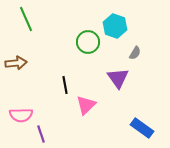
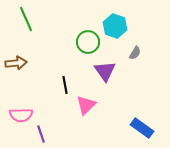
purple triangle: moved 13 px left, 7 px up
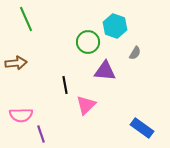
purple triangle: rotated 50 degrees counterclockwise
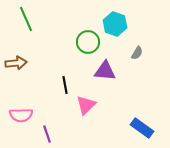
cyan hexagon: moved 2 px up
gray semicircle: moved 2 px right
purple line: moved 6 px right
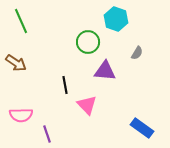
green line: moved 5 px left, 2 px down
cyan hexagon: moved 1 px right, 5 px up
brown arrow: rotated 40 degrees clockwise
pink triangle: moved 1 px right; rotated 30 degrees counterclockwise
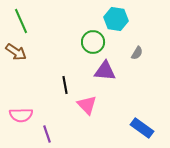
cyan hexagon: rotated 10 degrees counterclockwise
green circle: moved 5 px right
brown arrow: moved 11 px up
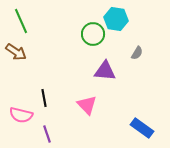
green circle: moved 8 px up
black line: moved 21 px left, 13 px down
pink semicircle: rotated 15 degrees clockwise
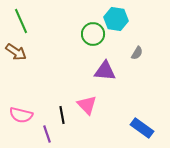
black line: moved 18 px right, 17 px down
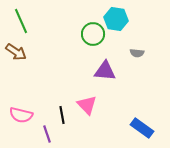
gray semicircle: rotated 64 degrees clockwise
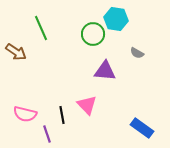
green line: moved 20 px right, 7 px down
gray semicircle: rotated 24 degrees clockwise
pink semicircle: moved 4 px right, 1 px up
